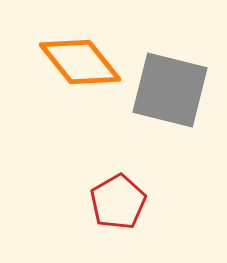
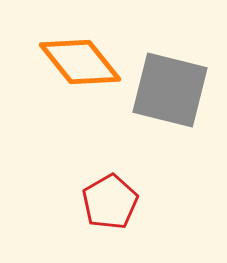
red pentagon: moved 8 px left
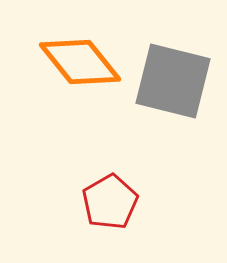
gray square: moved 3 px right, 9 px up
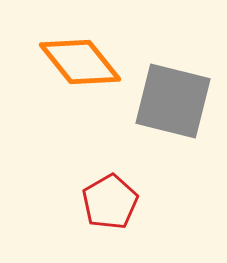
gray square: moved 20 px down
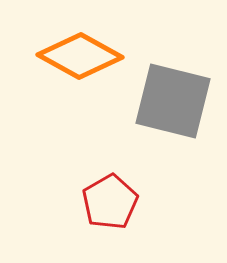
orange diamond: moved 6 px up; rotated 22 degrees counterclockwise
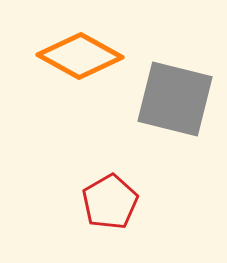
gray square: moved 2 px right, 2 px up
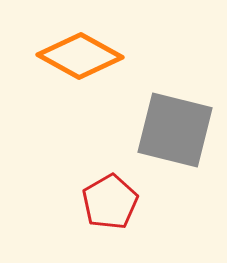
gray square: moved 31 px down
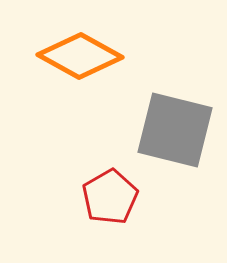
red pentagon: moved 5 px up
